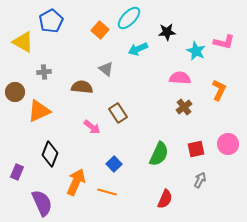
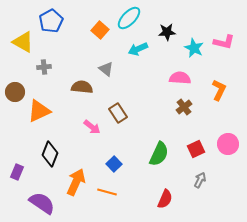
cyan star: moved 2 px left, 3 px up
gray cross: moved 5 px up
red square: rotated 12 degrees counterclockwise
purple semicircle: rotated 32 degrees counterclockwise
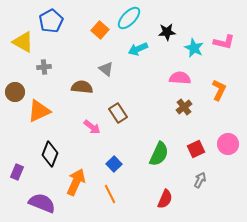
orange line: moved 3 px right, 2 px down; rotated 48 degrees clockwise
purple semicircle: rotated 12 degrees counterclockwise
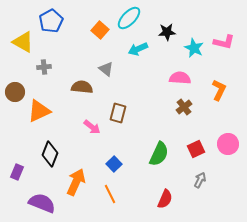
brown rectangle: rotated 48 degrees clockwise
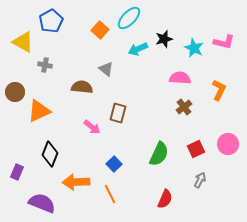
black star: moved 3 px left, 7 px down; rotated 12 degrees counterclockwise
gray cross: moved 1 px right, 2 px up; rotated 16 degrees clockwise
orange arrow: rotated 116 degrees counterclockwise
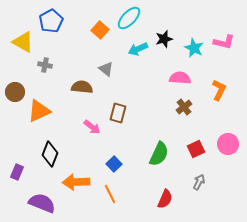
gray arrow: moved 1 px left, 2 px down
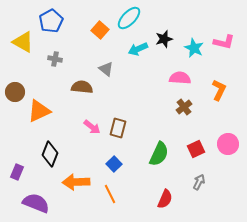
gray cross: moved 10 px right, 6 px up
brown rectangle: moved 15 px down
purple semicircle: moved 6 px left
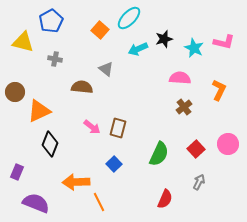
yellow triangle: rotated 15 degrees counterclockwise
red square: rotated 18 degrees counterclockwise
black diamond: moved 10 px up
orange line: moved 11 px left, 8 px down
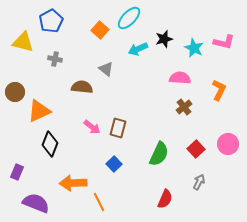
orange arrow: moved 3 px left, 1 px down
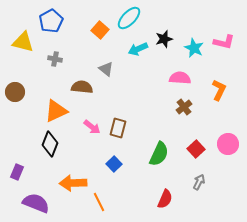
orange triangle: moved 17 px right
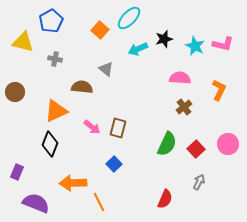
pink L-shape: moved 1 px left, 2 px down
cyan star: moved 1 px right, 2 px up
green semicircle: moved 8 px right, 10 px up
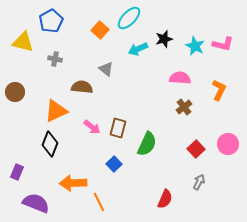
green semicircle: moved 20 px left
